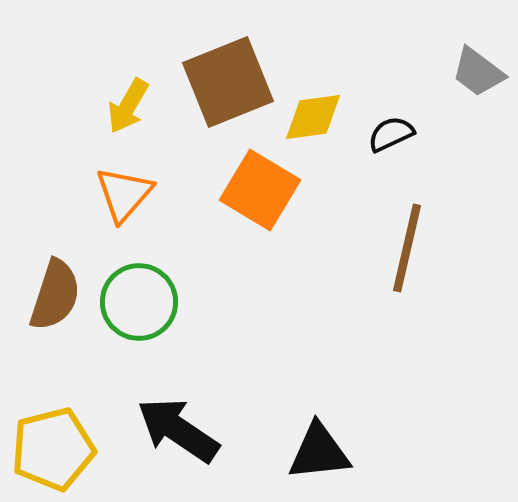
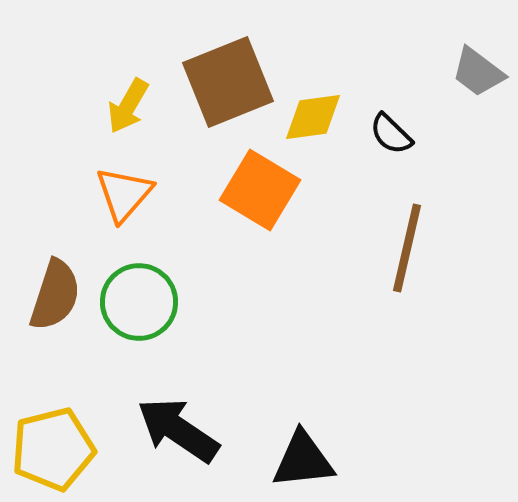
black semicircle: rotated 111 degrees counterclockwise
black triangle: moved 16 px left, 8 px down
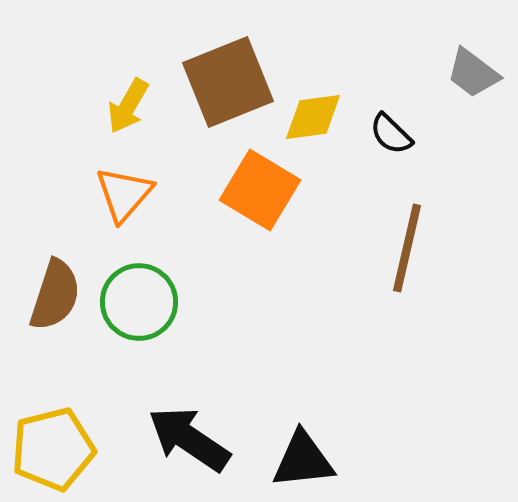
gray trapezoid: moved 5 px left, 1 px down
black arrow: moved 11 px right, 9 px down
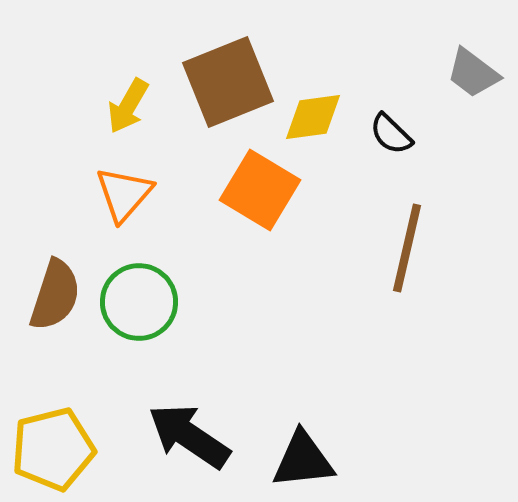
black arrow: moved 3 px up
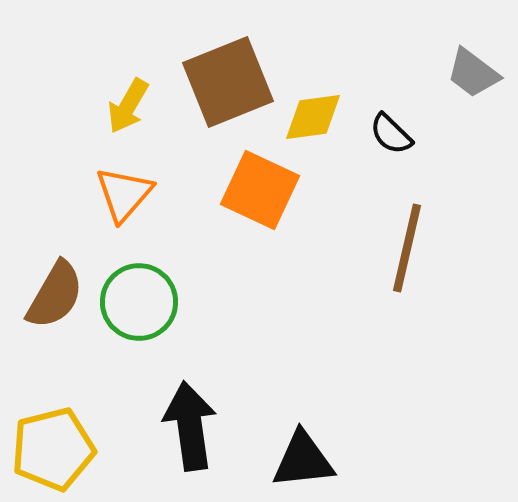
orange square: rotated 6 degrees counterclockwise
brown semicircle: rotated 12 degrees clockwise
black arrow: moved 1 px right, 10 px up; rotated 48 degrees clockwise
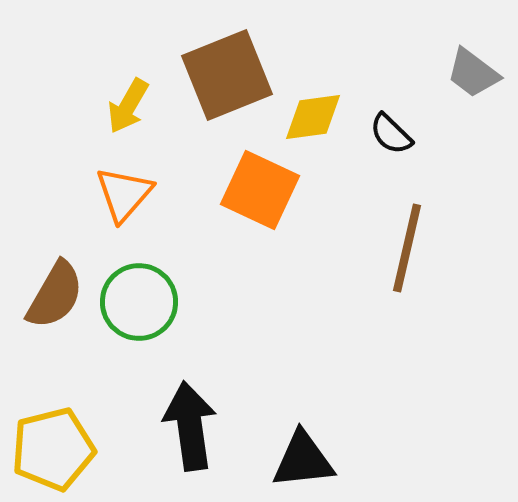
brown square: moved 1 px left, 7 px up
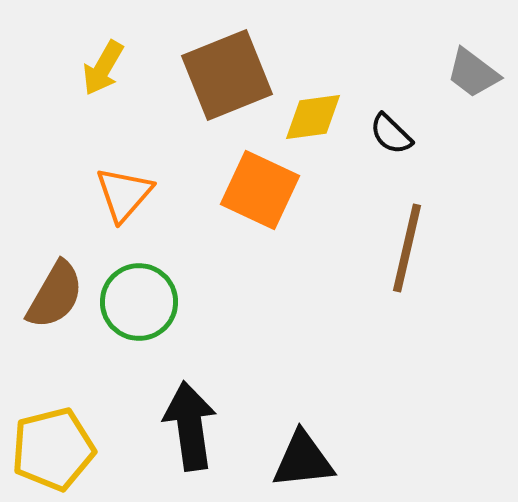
yellow arrow: moved 25 px left, 38 px up
